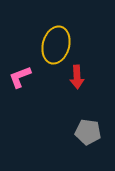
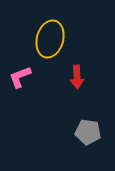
yellow ellipse: moved 6 px left, 6 px up
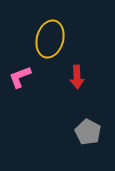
gray pentagon: rotated 20 degrees clockwise
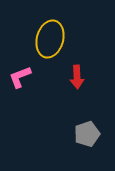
gray pentagon: moved 1 px left, 2 px down; rotated 25 degrees clockwise
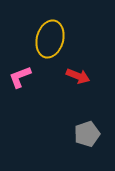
red arrow: moved 1 px right, 1 px up; rotated 65 degrees counterclockwise
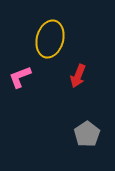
red arrow: rotated 90 degrees clockwise
gray pentagon: rotated 15 degrees counterclockwise
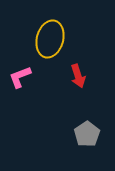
red arrow: rotated 40 degrees counterclockwise
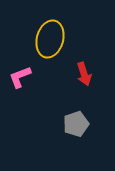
red arrow: moved 6 px right, 2 px up
gray pentagon: moved 11 px left, 10 px up; rotated 15 degrees clockwise
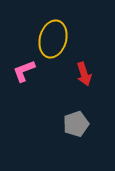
yellow ellipse: moved 3 px right
pink L-shape: moved 4 px right, 6 px up
